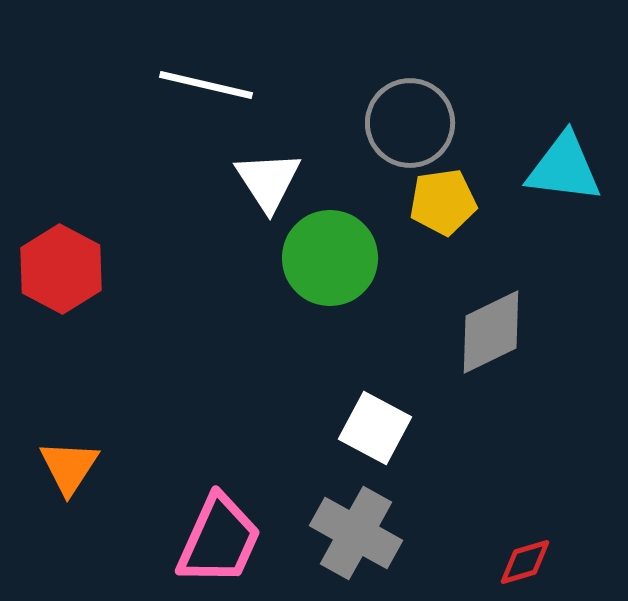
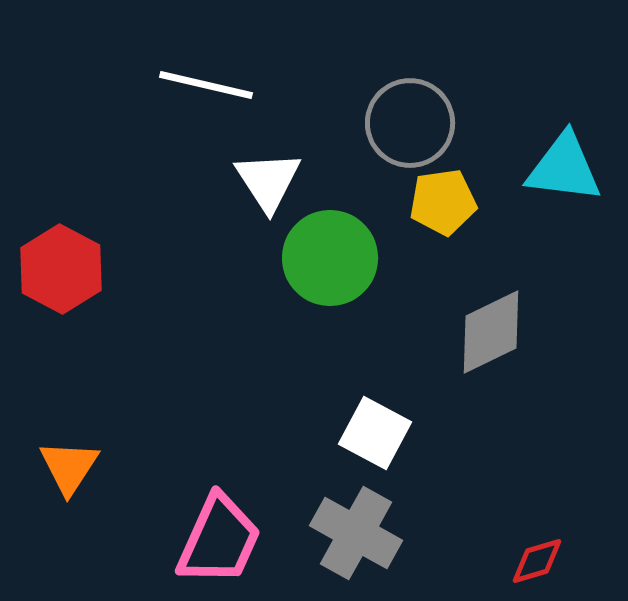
white square: moved 5 px down
red diamond: moved 12 px right, 1 px up
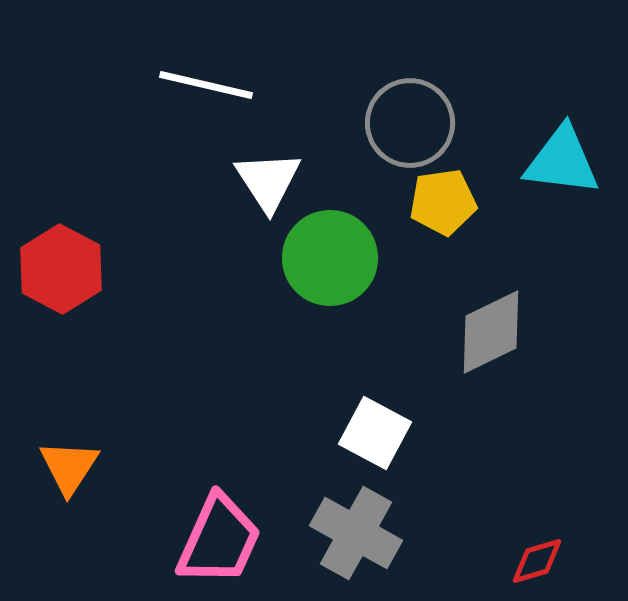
cyan triangle: moved 2 px left, 7 px up
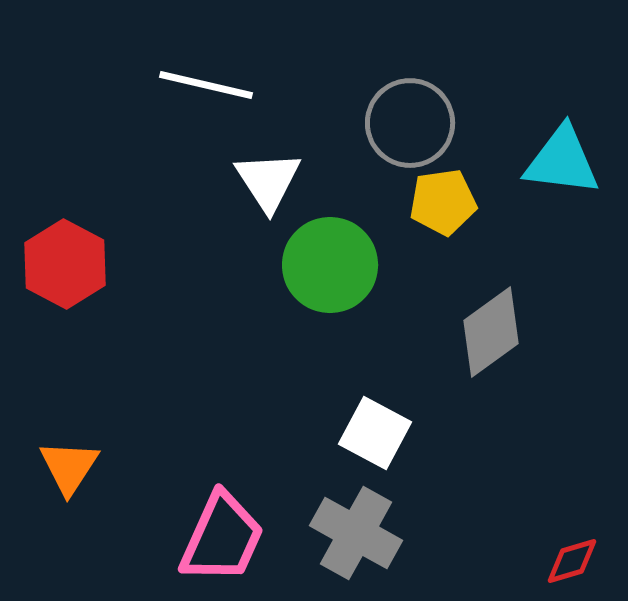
green circle: moved 7 px down
red hexagon: moved 4 px right, 5 px up
gray diamond: rotated 10 degrees counterclockwise
pink trapezoid: moved 3 px right, 2 px up
red diamond: moved 35 px right
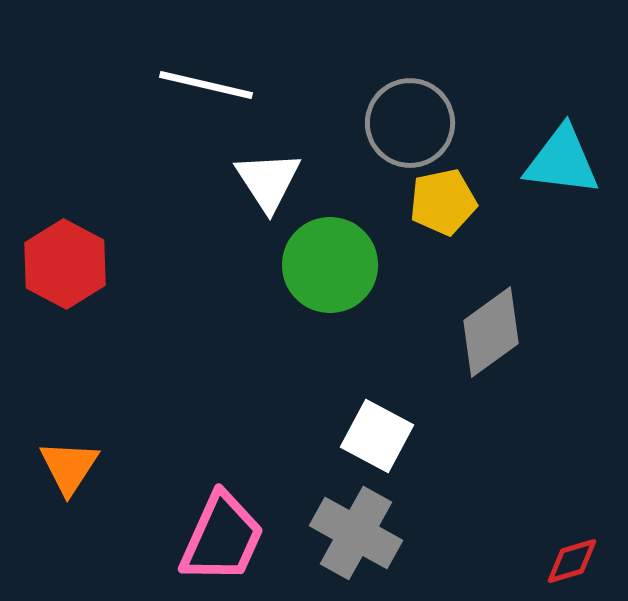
yellow pentagon: rotated 4 degrees counterclockwise
white square: moved 2 px right, 3 px down
